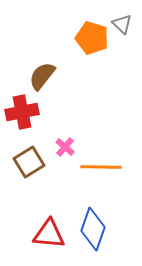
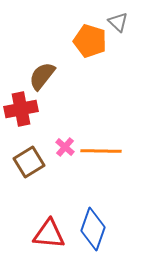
gray triangle: moved 4 px left, 2 px up
orange pentagon: moved 2 px left, 3 px down
red cross: moved 1 px left, 3 px up
orange line: moved 16 px up
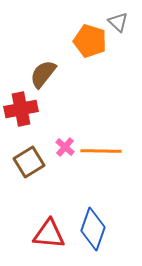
brown semicircle: moved 1 px right, 2 px up
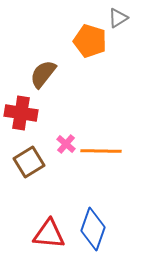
gray triangle: moved 4 px up; rotated 45 degrees clockwise
red cross: moved 4 px down; rotated 20 degrees clockwise
pink cross: moved 1 px right, 3 px up
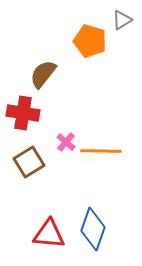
gray triangle: moved 4 px right, 2 px down
red cross: moved 2 px right
pink cross: moved 2 px up
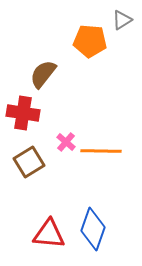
orange pentagon: rotated 12 degrees counterclockwise
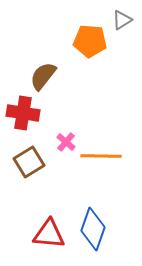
brown semicircle: moved 2 px down
orange line: moved 5 px down
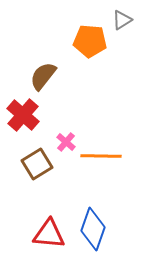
red cross: moved 2 px down; rotated 32 degrees clockwise
brown square: moved 8 px right, 2 px down
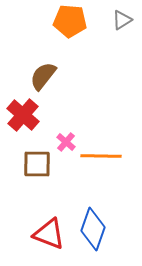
orange pentagon: moved 20 px left, 20 px up
brown square: rotated 32 degrees clockwise
red triangle: rotated 16 degrees clockwise
